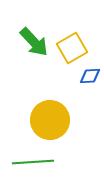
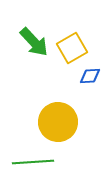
yellow circle: moved 8 px right, 2 px down
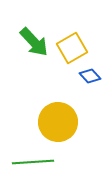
blue diamond: rotated 50 degrees clockwise
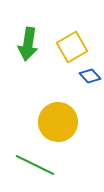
green arrow: moved 6 px left, 2 px down; rotated 52 degrees clockwise
yellow square: moved 1 px up
green line: moved 2 px right, 3 px down; rotated 30 degrees clockwise
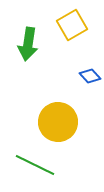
yellow square: moved 22 px up
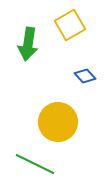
yellow square: moved 2 px left
blue diamond: moved 5 px left
green line: moved 1 px up
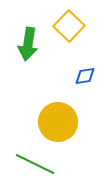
yellow square: moved 1 px left, 1 px down; rotated 16 degrees counterclockwise
blue diamond: rotated 55 degrees counterclockwise
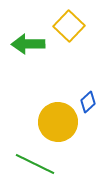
green arrow: rotated 80 degrees clockwise
blue diamond: moved 3 px right, 26 px down; rotated 35 degrees counterclockwise
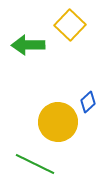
yellow square: moved 1 px right, 1 px up
green arrow: moved 1 px down
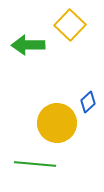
yellow circle: moved 1 px left, 1 px down
green line: rotated 21 degrees counterclockwise
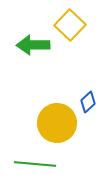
green arrow: moved 5 px right
